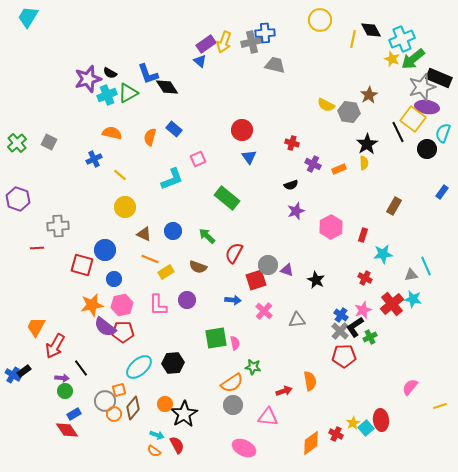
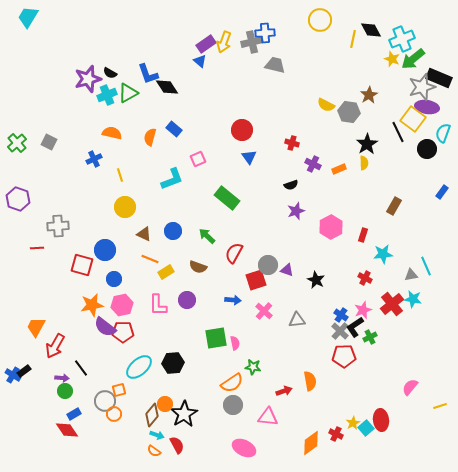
yellow line at (120, 175): rotated 32 degrees clockwise
brown diamond at (133, 408): moved 19 px right, 7 px down
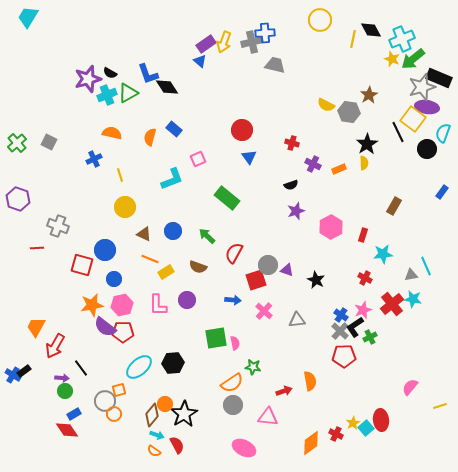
gray cross at (58, 226): rotated 25 degrees clockwise
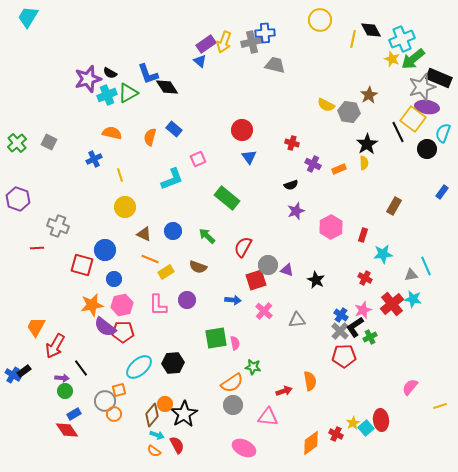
red semicircle at (234, 253): moved 9 px right, 6 px up
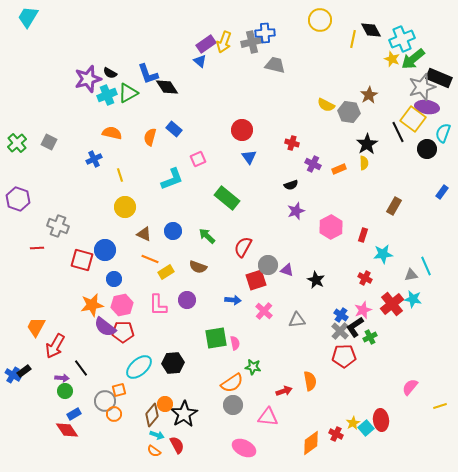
red square at (82, 265): moved 5 px up
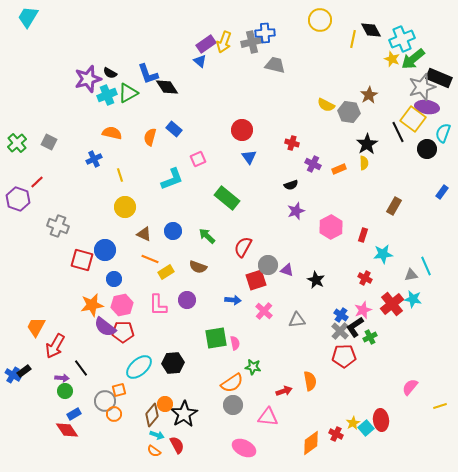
red line at (37, 248): moved 66 px up; rotated 40 degrees counterclockwise
